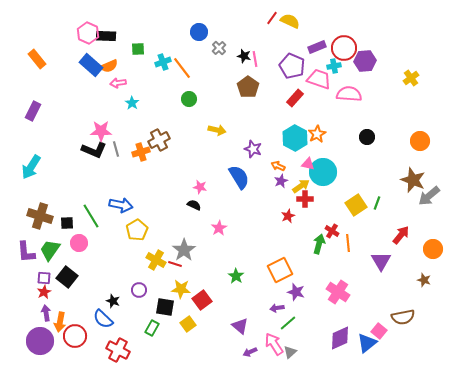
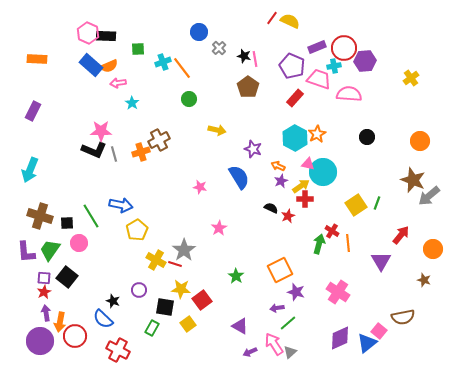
orange rectangle at (37, 59): rotated 48 degrees counterclockwise
gray line at (116, 149): moved 2 px left, 5 px down
cyan arrow at (31, 167): moved 1 px left, 3 px down; rotated 10 degrees counterclockwise
black semicircle at (194, 205): moved 77 px right, 3 px down
purple triangle at (240, 326): rotated 12 degrees counterclockwise
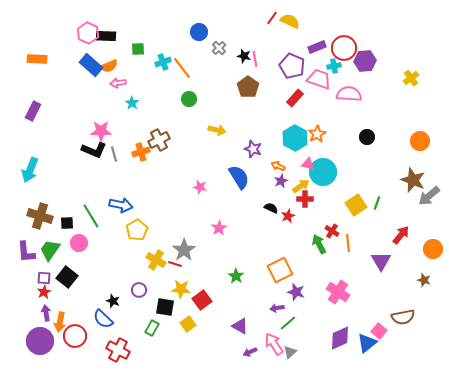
green arrow at (319, 244): rotated 42 degrees counterclockwise
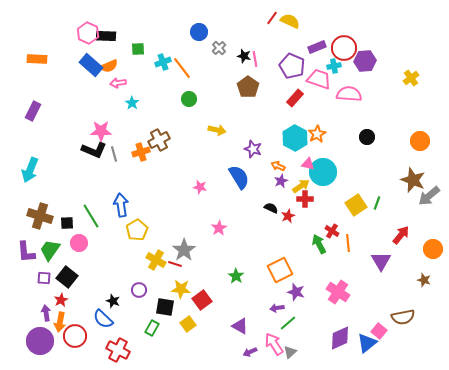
blue arrow at (121, 205): rotated 110 degrees counterclockwise
red star at (44, 292): moved 17 px right, 8 px down
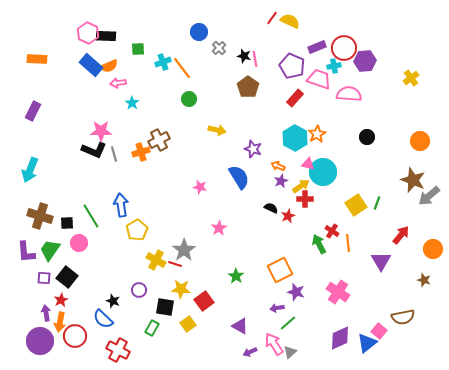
red square at (202, 300): moved 2 px right, 1 px down
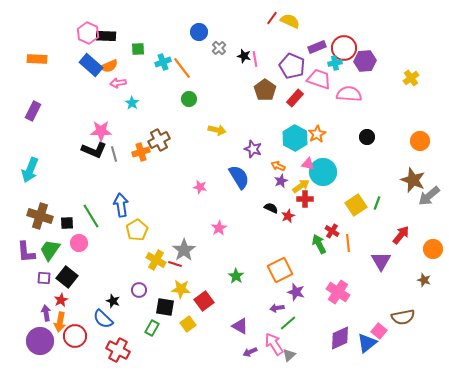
cyan cross at (334, 66): moved 1 px right, 3 px up
brown pentagon at (248, 87): moved 17 px right, 3 px down
gray triangle at (290, 352): moved 1 px left, 3 px down
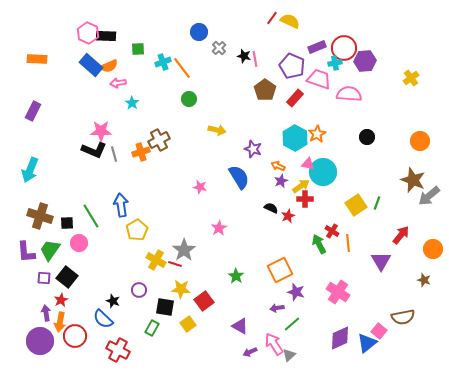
green line at (288, 323): moved 4 px right, 1 px down
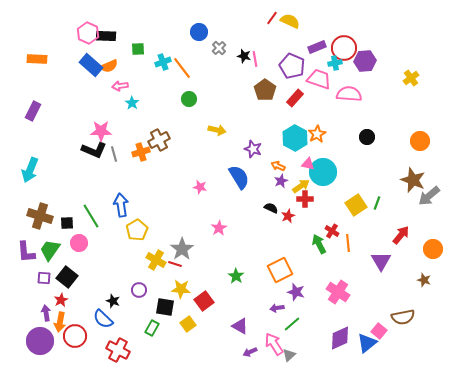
pink arrow at (118, 83): moved 2 px right, 3 px down
gray star at (184, 250): moved 2 px left, 1 px up
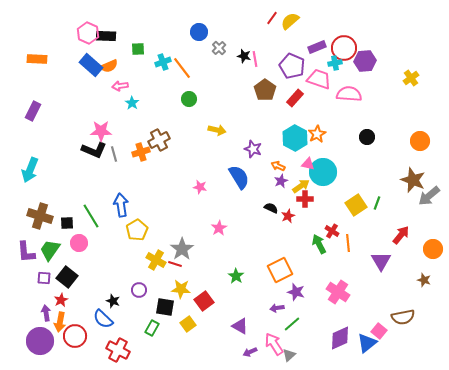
yellow semicircle at (290, 21): rotated 66 degrees counterclockwise
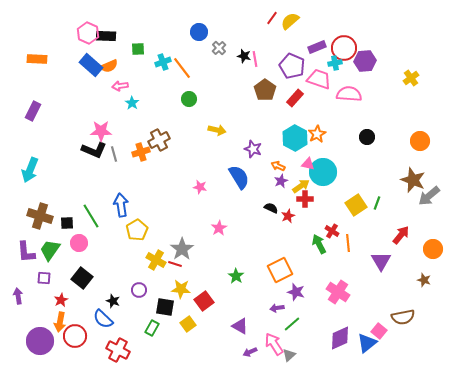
black square at (67, 277): moved 15 px right, 1 px down
purple arrow at (46, 313): moved 28 px left, 17 px up
